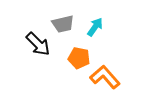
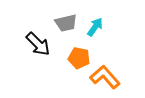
gray trapezoid: moved 3 px right, 1 px up
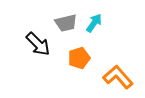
cyan arrow: moved 1 px left, 4 px up
orange pentagon: rotated 30 degrees counterclockwise
orange L-shape: moved 13 px right
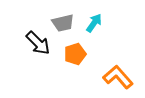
gray trapezoid: moved 3 px left
black arrow: moved 1 px up
orange pentagon: moved 4 px left, 4 px up
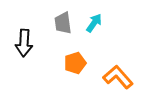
gray trapezoid: rotated 95 degrees clockwise
black arrow: moved 14 px left; rotated 48 degrees clockwise
orange pentagon: moved 9 px down
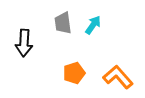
cyan arrow: moved 1 px left, 2 px down
orange pentagon: moved 1 px left, 10 px down
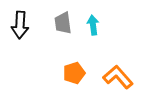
cyan arrow: rotated 42 degrees counterclockwise
black arrow: moved 4 px left, 18 px up
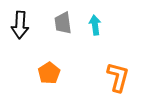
cyan arrow: moved 2 px right
orange pentagon: moved 25 px left; rotated 15 degrees counterclockwise
orange L-shape: rotated 56 degrees clockwise
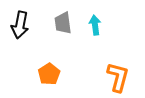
black arrow: rotated 8 degrees clockwise
orange pentagon: moved 1 px down
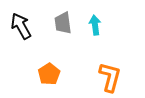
black arrow: moved 1 px right, 1 px down; rotated 140 degrees clockwise
orange L-shape: moved 8 px left
